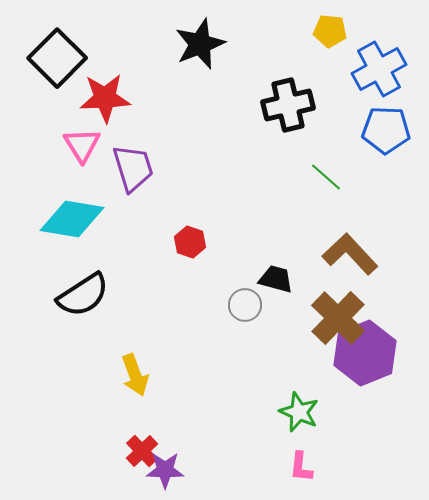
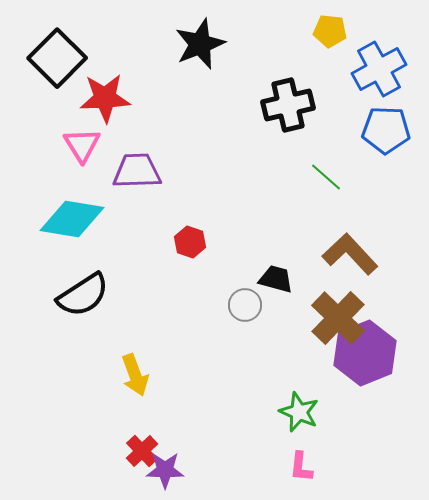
purple trapezoid: moved 4 px right, 3 px down; rotated 75 degrees counterclockwise
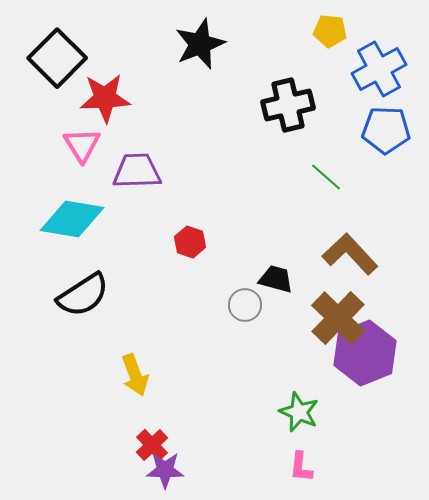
red cross: moved 10 px right, 6 px up
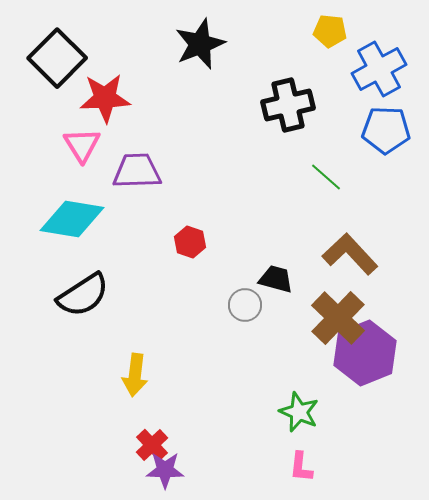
yellow arrow: rotated 27 degrees clockwise
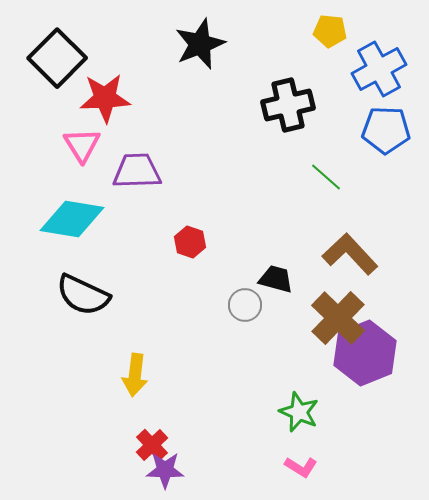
black semicircle: rotated 58 degrees clockwise
pink L-shape: rotated 64 degrees counterclockwise
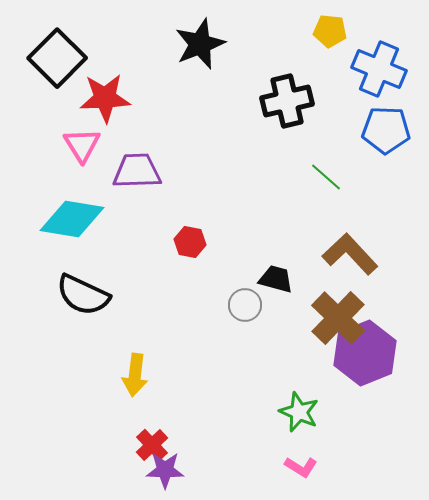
blue cross: rotated 38 degrees counterclockwise
black cross: moved 1 px left, 4 px up
red hexagon: rotated 8 degrees counterclockwise
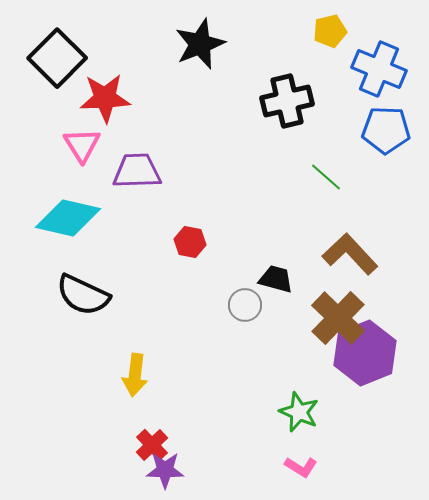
yellow pentagon: rotated 20 degrees counterclockwise
cyan diamond: moved 4 px left, 1 px up; rotated 4 degrees clockwise
